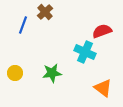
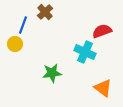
yellow circle: moved 29 px up
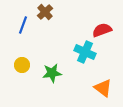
red semicircle: moved 1 px up
yellow circle: moved 7 px right, 21 px down
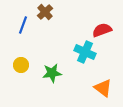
yellow circle: moved 1 px left
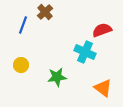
green star: moved 5 px right, 4 px down
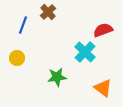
brown cross: moved 3 px right
red semicircle: moved 1 px right
cyan cross: rotated 20 degrees clockwise
yellow circle: moved 4 px left, 7 px up
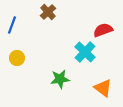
blue line: moved 11 px left
green star: moved 3 px right, 2 px down
